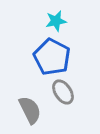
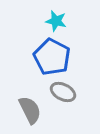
cyan star: rotated 25 degrees clockwise
gray ellipse: rotated 30 degrees counterclockwise
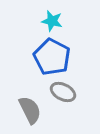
cyan star: moved 4 px left
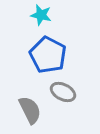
cyan star: moved 11 px left, 6 px up
blue pentagon: moved 4 px left, 2 px up
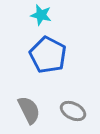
gray ellipse: moved 10 px right, 19 px down
gray semicircle: moved 1 px left
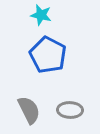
gray ellipse: moved 3 px left, 1 px up; rotated 25 degrees counterclockwise
